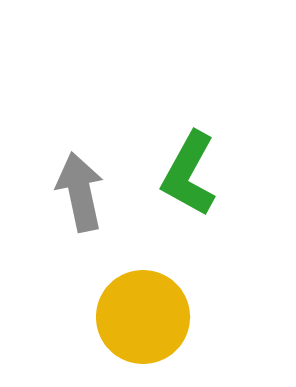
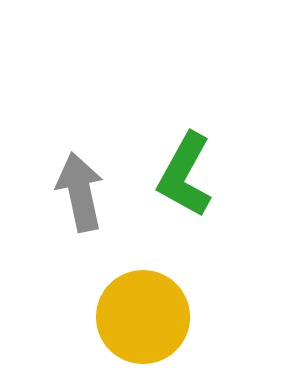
green L-shape: moved 4 px left, 1 px down
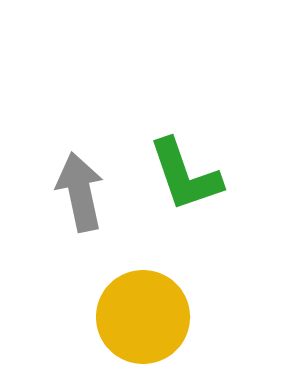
green L-shape: rotated 48 degrees counterclockwise
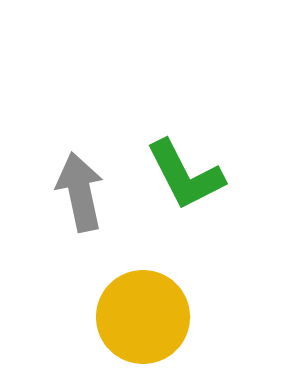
green L-shape: rotated 8 degrees counterclockwise
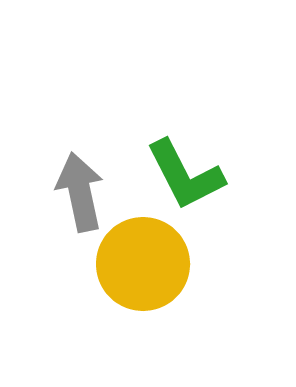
yellow circle: moved 53 px up
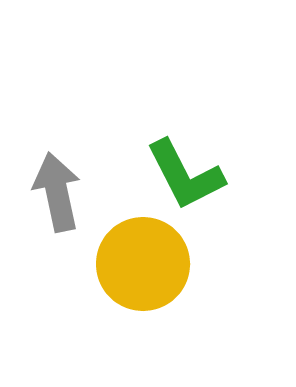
gray arrow: moved 23 px left
